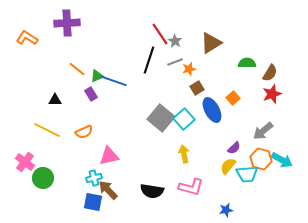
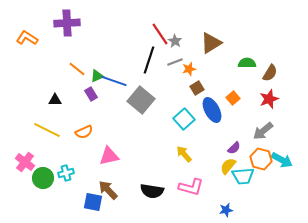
red star: moved 3 px left, 5 px down
gray square: moved 20 px left, 18 px up
yellow arrow: rotated 30 degrees counterclockwise
cyan trapezoid: moved 4 px left, 2 px down
cyan cross: moved 28 px left, 5 px up
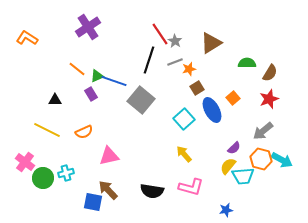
purple cross: moved 21 px right, 4 px down; rotated 30 degrees counterclockwise
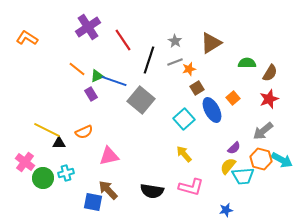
red line: moved 37 px left, 6 px down
black triangle: moved 4 px right, 43 px down
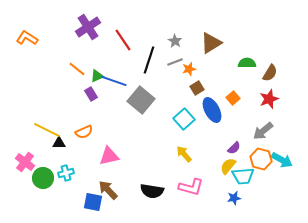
blue star: moved 8 px right, 12 px up
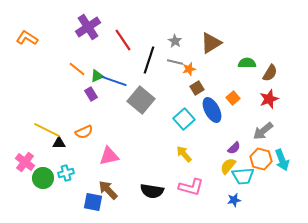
gray line: rotated 35 degrees clockwise
cyan arrow: rotated 40 degrees clockwise
blue star: moved 2 px down
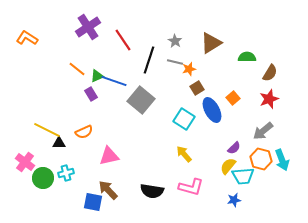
green semicircle: moved 6 px up
cyan square: rotated 15 degrees counterclockwise
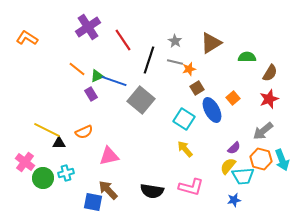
yellow arrow: moved 1 px right, 5 px up
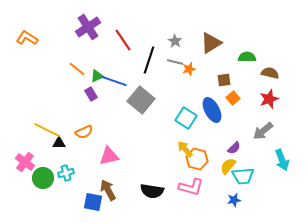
brown semicircle: rotated 108 degrees counterclockwise
brown square: moved 27 px right, 8 px up; rotated 24 degrees clockwise
cyan square: moved 2 px right, 1 px up
orange hexagon: moved 64 px left
brown arrow: rotated 15 degrees clockwise
